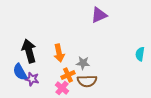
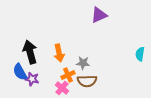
black arrow: moved 1 px right, 1 px down
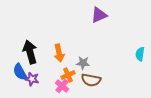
brown semicircle: moved 4 px right, 1 px up; rotated 12 degrees clockwise
pink cross: moved 2 px up
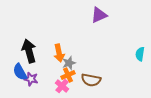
black arrow: moved 1 px left, 1 px up
gray star: moved 14 px left; rotated 24 degrees counterclockwise
purple star: moved 1 px left
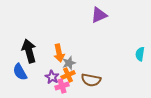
purple star: moved 21 px right, 2 px up; rotated 16 degrees clockwise
pink cross: rotated 32 degrees clockwise
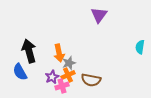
purple triangle: rotated 30 degrees counterclockwise
cyan semicircle: moved 7 px up
purple star: rotated 16 degrees clockwise
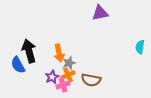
purple triangle: moved 1 px right, 2 px up; rotated 42 degrees clockwise
blue semicircle: moved 2 px left, 7 px up
pink cross: moved 1 px right, 1 px up
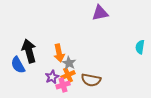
gray star: rotated 24 degrees counterclockwise
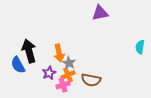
purple star: moved 3 px left, 4 px up
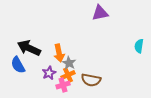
cyan semicircle: moved 1 px left, 1 px up
black arrow: moved 3 px up; rotated 50 degrees counterclockwise
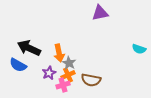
cyan semicircle: moved 3 px down; rotated 80 degrees counterclockwise
blue semicircle: rotated 30 degrees counterclockwise
